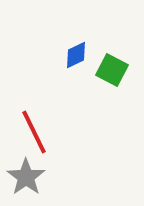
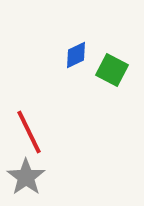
red line: moved 5 px left
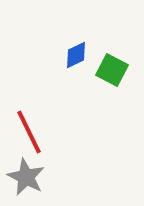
gray star: rotated 9 degrees counterclockwise
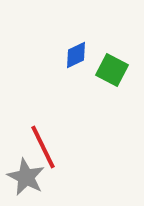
red line: moved 14 px right, 15 px down
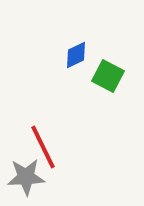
green square: moved 4 px left, 6 px down
gray star: rotated 30 degrees counterclockwise
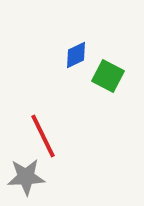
red line: moved 11 px up
